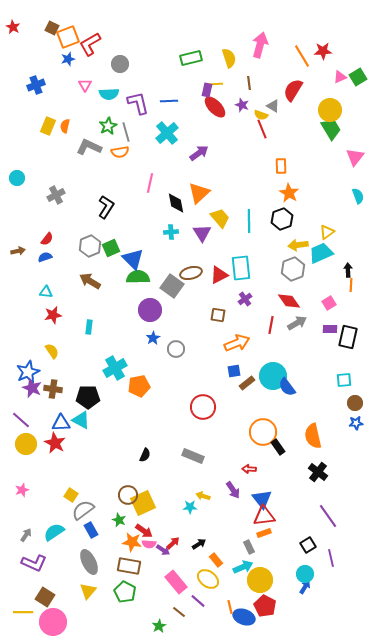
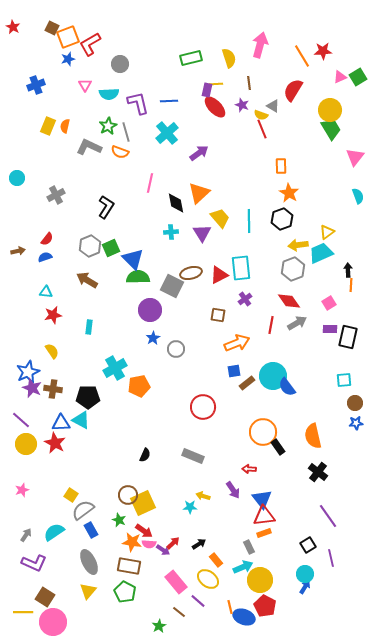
orange semicircle at (120, 152): rotated 30 degrees clockwise
brown arrow at (90, 281): moved 3 px left, 1 px up
gray square at (172, 286): rotated 10 degrees counterclockwise
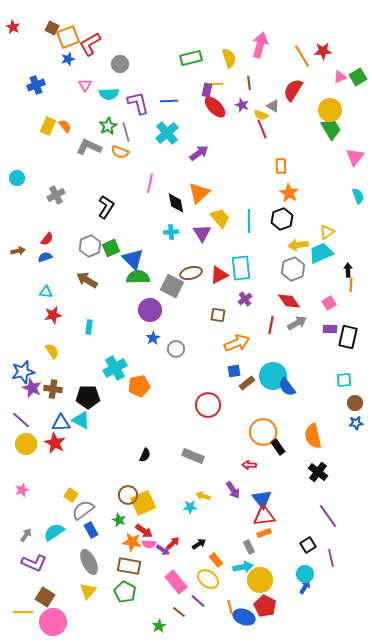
orange semicircle at (65, 126): rotated 128 degrees clockwise
blue star at (28, 372): moved 5 px left; rotated 10 degrees clockwise
red circle at (203, 407): moved 5 px right, 2 px up
red arrow at (249, 469): moved 4 px up
cyan arrow at (243, 567): rotated 12 degrees clockwise
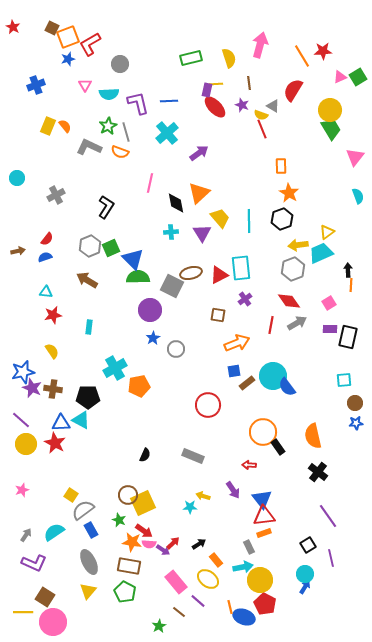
red pentagon at (265, 606): moved 2 px up
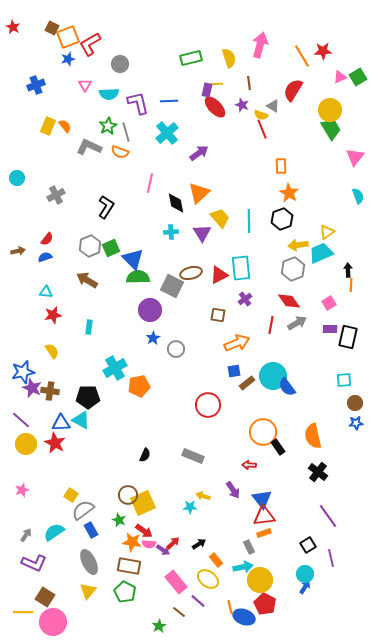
brown cross at (53, 389): moved 3 px left, 2 px down
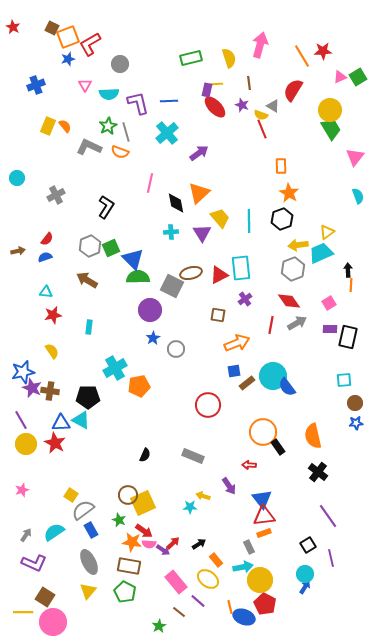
purple line at (21, 420): rotated 18 degrees clockwise
purple arrow at (233, 490): moved 4 px left, 4 px up
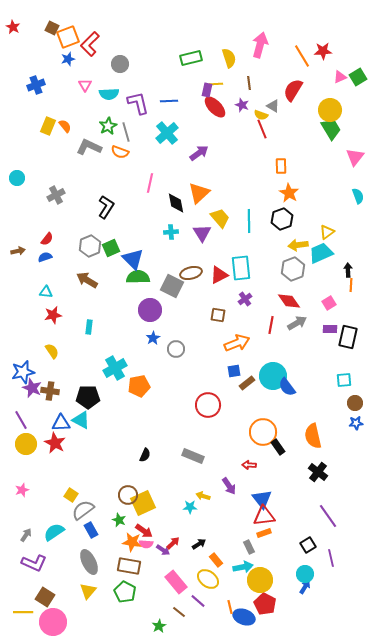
red L-shape at (90, 44): rotated 15 degrees counterclockwise
pink semicircle at (149, 544): moved 3 px left
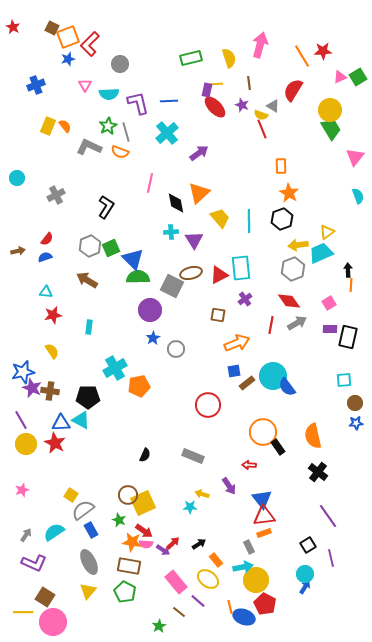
purple triangle at (202, 233): moved 8 px left, 7 px down
yellow arrow at (203, 496): moved 1 px left, 2 px up
yellow circle at (260, 580): moved 4 px left
